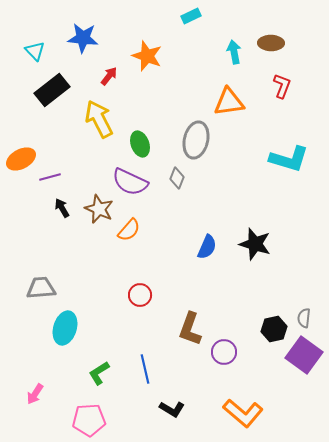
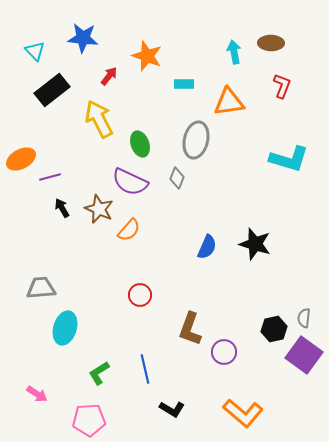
cyan rectangle: moved 7 px left, 68 px down; rotated 24 degrees clockwise
pink arrow: moved 2 px right; rotated 90 degrees counterclockwise
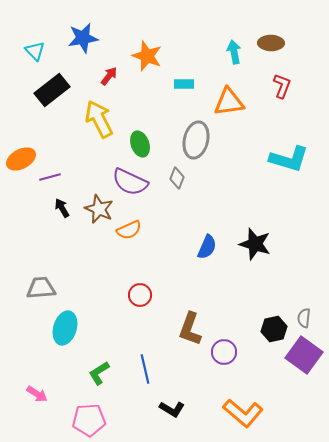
blue star: rotated 16 degrees counterclockwise
orange semicircle: rotated 25 degrees clockwise
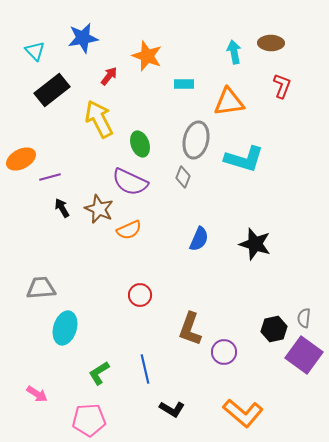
cyan L-shape: moved 45 px left
gray diamond: moved 6 px right, 1 px up
blue semicircle: moved 8 px left, 8 px up
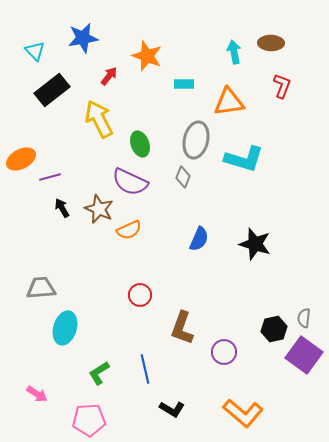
brown L-shape: moved 8 px left, 1 px up
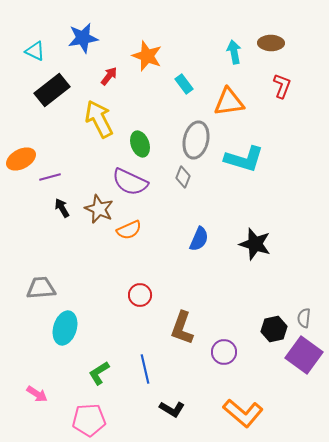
cyan triangle: rotated 20 degrees counterclockwise
cyan rectangle: rotated 54 degrees clockwise
